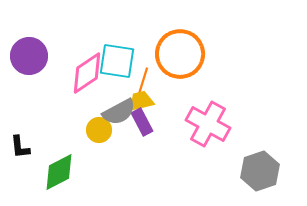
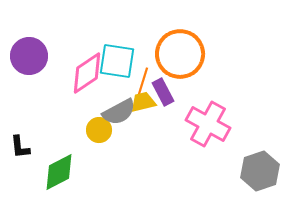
yellow trapezoid: moved 2 px right, 1 px down
purple rectangle: moved 21 px right, 30 px up
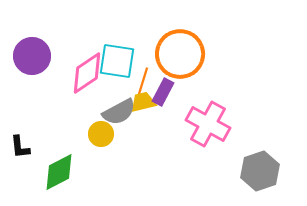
purple circle: moved 3 px right
purple rectangle: rotated 56 degrees clockwise
yellow circle: moved 2 px right, 4 px down
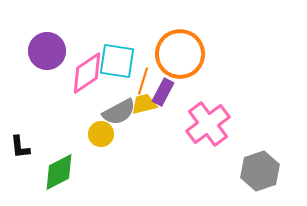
purple circle: moved 15 px right, 5 px up
yellow trapezoid: moved 1 px right, 2 px down
pink cross: rotated 24 degrees clockwise
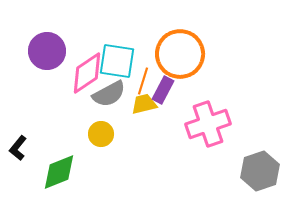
purple rectangle: moved 2 px up
gray semicircle: moved 10 px left, 18 px up
pink cross: rotated 18 degrees clockwise
black L-shape: moved 2 px left, 1 px down; rotated 45 degrees clockwise
green diamond: rotated 6 degrees clockwise
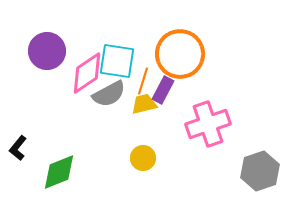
yellow circle: moved 42 px right, 24 px down
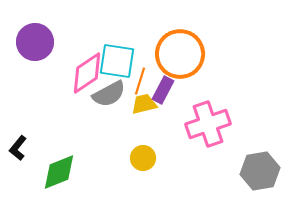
purple circle: moved 12 px left, 9 px up
orange line: moved 3 px left
gray hexagon: rotated 9 degrees clockwise
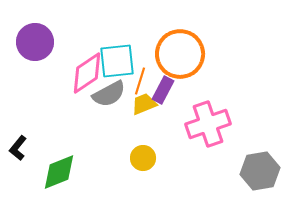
cyan square: rotated 15 degrees counterclockwise
yellow trapezoid: rotated 8 degrees counterclockwise
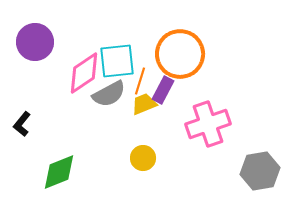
pink diamond: moved 3 px left
black L-shape: moved 4 px right, 24 px up
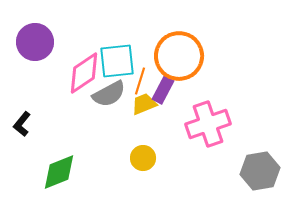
orange circle: moved 1 px left, 2 px down
